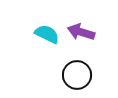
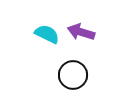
black circle: moved 4 px left
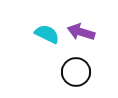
black circle: moved 3 px right, 3 px up
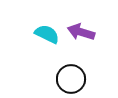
black circle: moved 5 px left, 7 px down
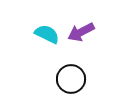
purple arrow: rotated 44 degrees counterclockwise
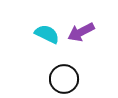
black circle: moved 7 px left
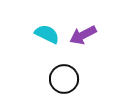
purple arrow: moved 2 px right, 3 px down
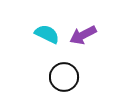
black circle: moved 2 px up
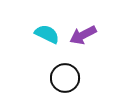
black circle: moved 1 px right, 1 px down
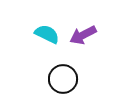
black circle: moved 2 px left, 1 px down
